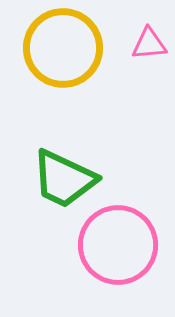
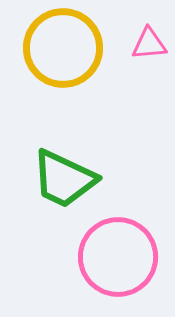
pink circle: moved 12 px down
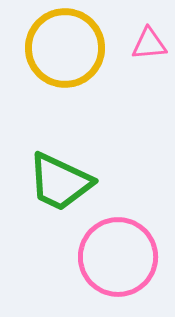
yellow circle: moved 2 px right
green trapezoid: moved 4 px left, 3 px down
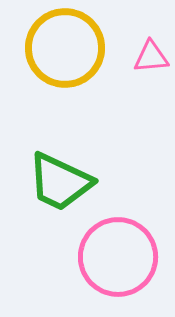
pink triangle: moved 2 px right, 13 px down
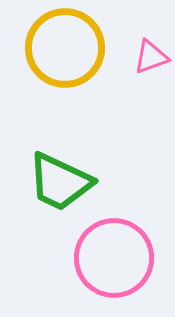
pink triangle: rotated 15 degrees counterclockwise
pink circle: moved 4 px left, 1 px down
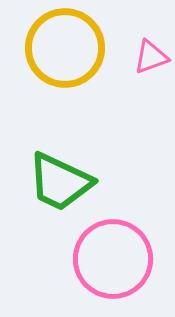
pink circle: moved 1 px left, 1 px down
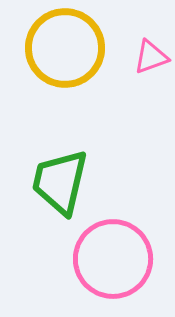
green trapezoid: rotated 78 degrees clockwise
